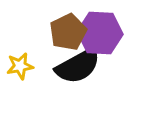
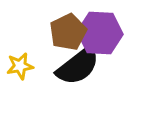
black semicircle: rotated 9 degrees counterclockwise
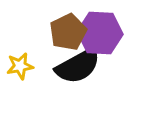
black semicircle: rotated 9 degrees clockwise
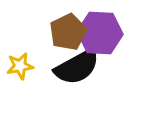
black semicircle: moved 1 px left, 1 px down
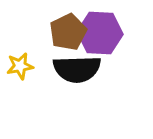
black semicircle: moved 2 px down; rotated 27 degrees clockwise
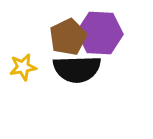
brown pentagon: moved 5 px down
yellow star: moved 3 px right, 1 px down
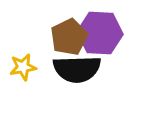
brown pentagon: moved 1 px right
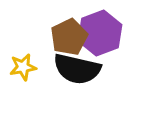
purple hexagon: rotated 24 degrees counterclockwise
black semicircle: rotated 15 degrees clockwise
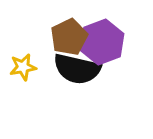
purple hexagon: moved 2 px right, 9 px down
